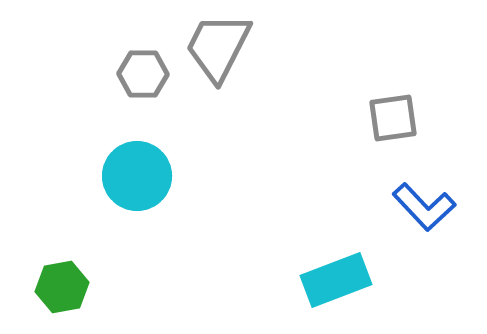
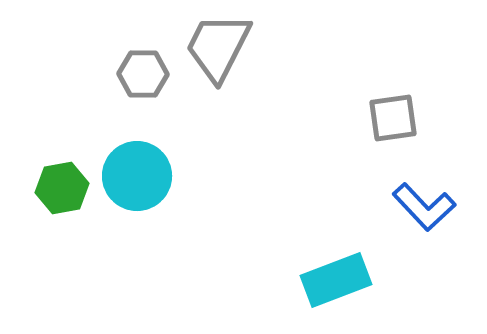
green hexagon: moved 99 px up
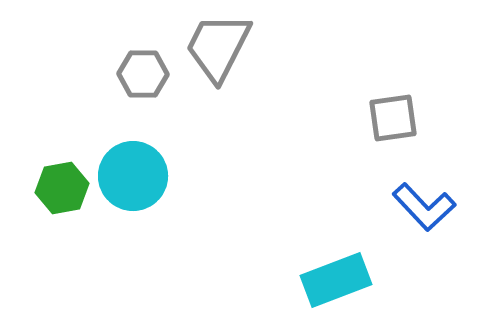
cyan circle: moved 4 px left
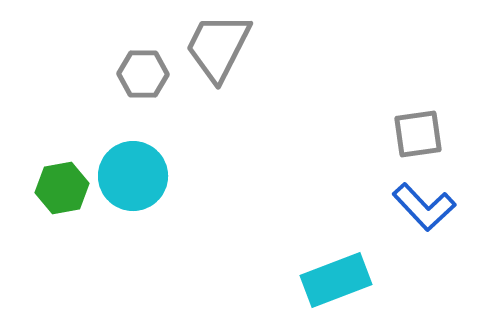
gray square: moved 25 px right, 16 px down
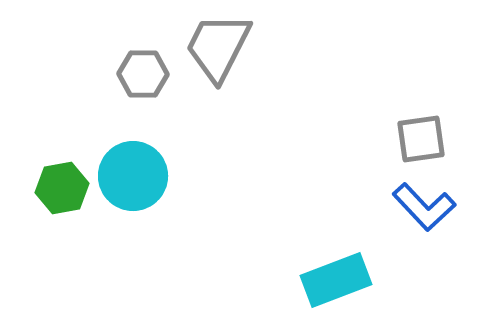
gray square: moved 3 px right, 5 px down
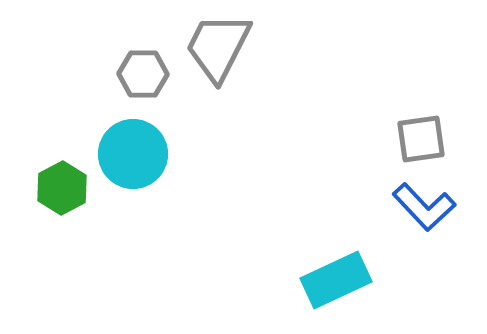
cyan circle: moved 22 px up
green hexagon: rotated 18 degrees counterclockwise
cyan rectangle: rotated 4 degrees counterclockwise
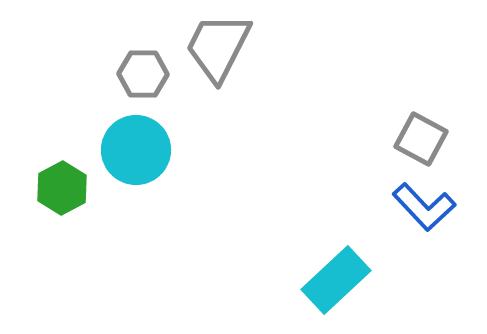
gray square: rotated 36 degrees clockwise
cyan circle: moved 3 px right, 4 px up
cyan rectangle: rotated 18 degrees counterclockwise
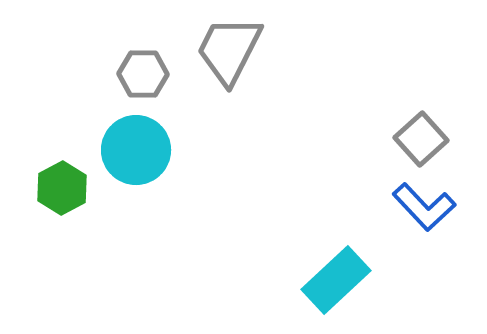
gray trapezoid: moved 11 px right, 3 px down
gray square: rotated 20 degrees clockwise
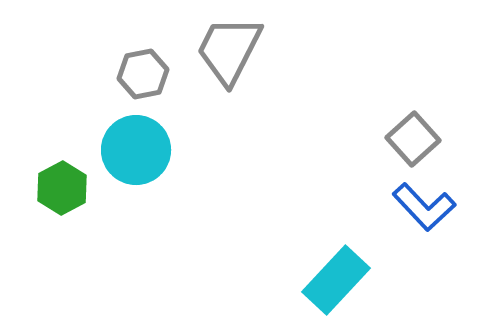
gray hexagon: rotated 12 degrees counterclockwise
gray square: moved 8 px left
cyan rectangle: rotated 4 degrees counterclockwise
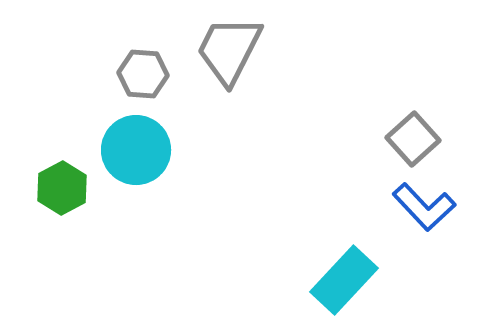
gray hexagon: rotated 15 degrees clockwise
cyan rectangle: moved 8 px right
